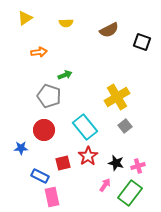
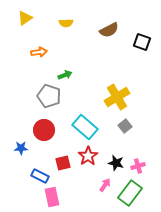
cyan rectangle: rotated 10 degrees counterclockwise
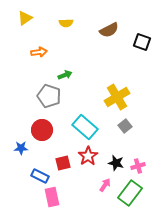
red circle: moved 2 px left
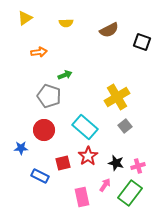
red circle: moved 2 px right
pink rectangle: moved 30 px right
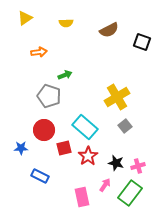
red square: moved 1 px right, 15 px up
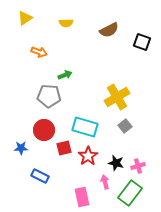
orange arrow: rotated 28 degrees clockwise
gray pentagon: rotated 15 degrees counterclockwise
cyan rectangle: rotated 25 degrees counterclockwise
pink arrow: moved 3 px up; rotated 48 degrees counterclockwise
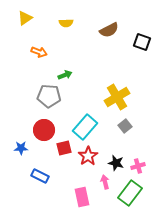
cyan rectangle: rotated 65 degrees counterclockwise
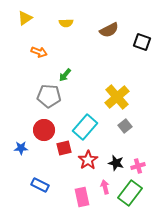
green arrow: rotated 152 degrees clockwise
yellow cross: rotated 10 degrees counterclockwise
red star: moved 4 px down
blue rectangle: moved 9 px down
pink arrow: moved 5 px down
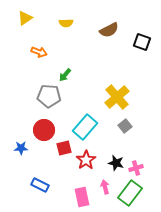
red star: moved 2 px left
pink cross: moved 2 px left, 2 px down
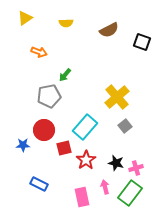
gray pentagon: rotated 15 degrees counterclockwise
blue star: moved 2 px right, 3 px up
blue rectangle: moved 1 px left, 1 px up
